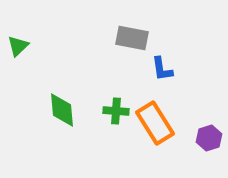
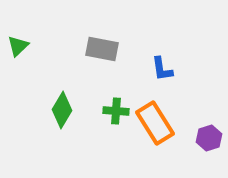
gray rectangle: moved 30 px left, 11 px down
green diamond: rotated 36 degrees clockwise
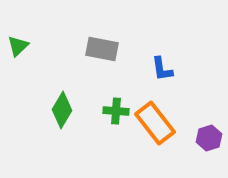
orange rectangle: rotated 6 degrees counterclockwise
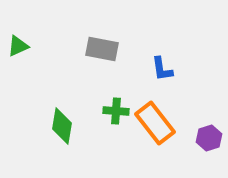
green triangle: rotated 20 degrees clockwise
green diamond: moved 16 px down; rotated 21 degrees counterclockwise
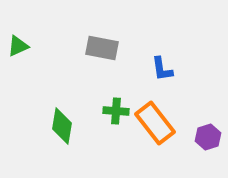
gray rectangle: moved 1 px up
purple hexagon: moved 1 px left, 1 px up
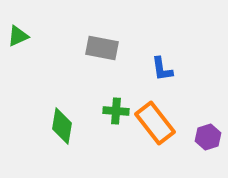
green triangle: moved 10 px up
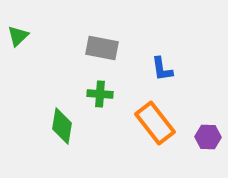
green triangle: rotated 20 degrees counterclockwise
green cross: moved 16 px left, 17 px up
purple hexagon: rotated 20 degrees clockwise
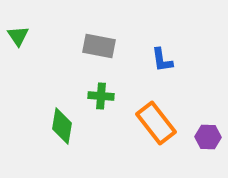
green triangle: rotated 20 degrees counterclockwise
gray rectangle: moved 3 px left, 2 px up
blue L-shape: moved 9 px up
green cross: moved 1 px right, 2 px down
orange rectangle: moved 1 px right
